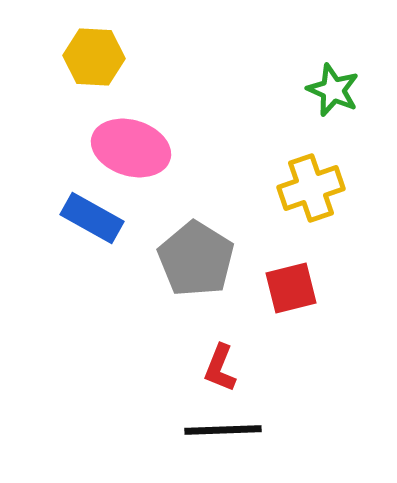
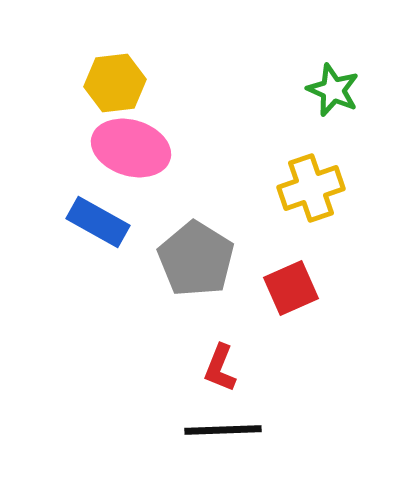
yellow hexagon: moved 21 px right, 26 px down; rotated 10 degrees counterclockwise
blue rectangle: moved 6 px right, 4 px down
red square: rotated 10 degrees counterclockwise
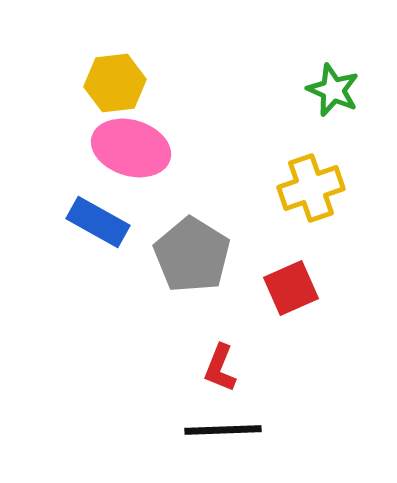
gray pentagon: moved 4 px left, 4 px up
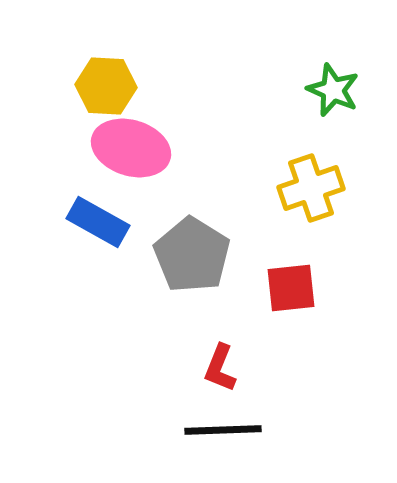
yellow hexagon: moved 9 px left, 3 px down; rotated 10 degrees clockwise
red square: rotated 18 degrees clockwise
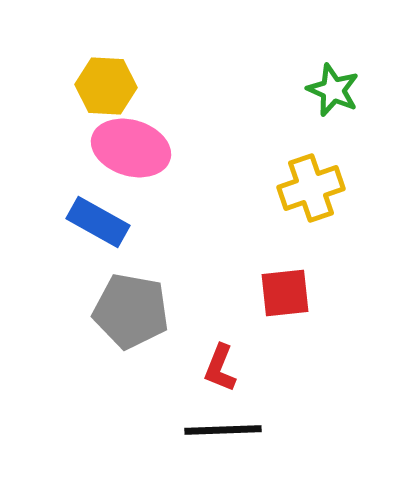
gray pentagon: moved 61 px left, 56 px down; rotated 22 degrees counterclockwise
red square: moved 6 px left, 5 px down
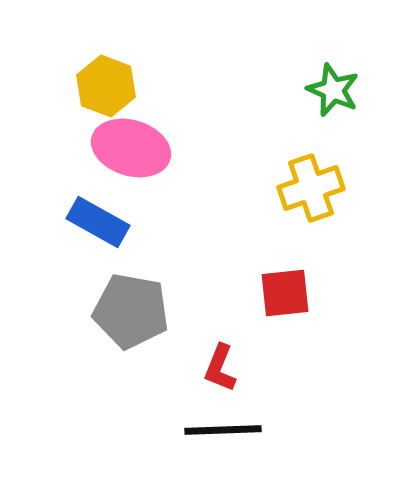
yellow hexagon: rotated 18 degrees clockwise
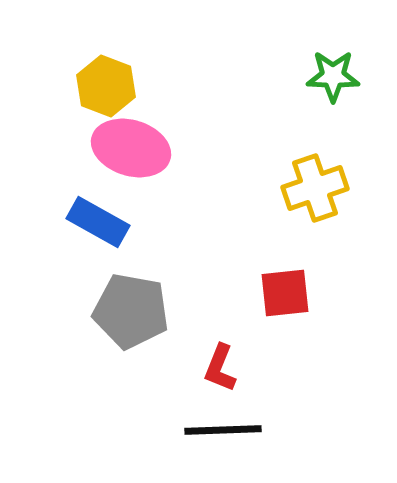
green star: moved 14 px up; rotated 22 degrees counterclockwise
yellow cross: moved 4 px right
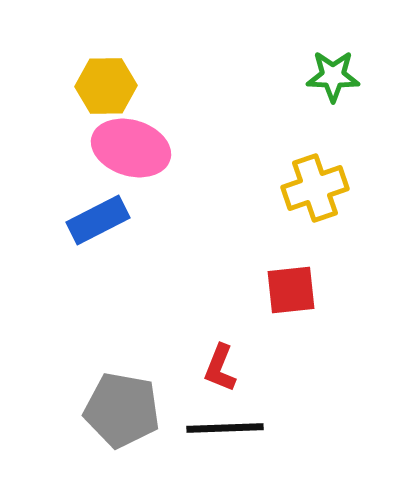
yellow hexagon: rotated 22 degrees counterclockwise
blue rectangle: moved 2 px up; rotated 56 degrees counterclockwise
red square: moved 6 px right, 3 px up
gray pentagon: moved 9 px left, 99 px down
black line: moved 2 px right, 2 px up
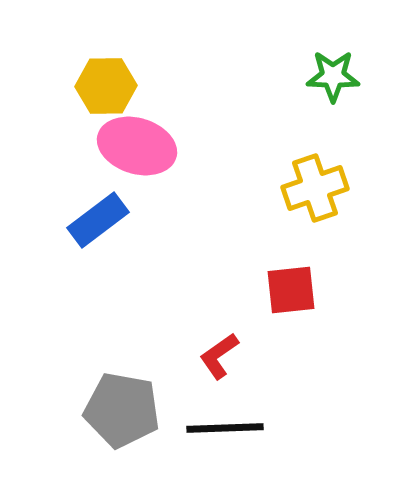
pink ellipse: moved 6 px right, 2 px up
blue rectangle: rotated 10 degrees counterclockwise
red L-shape: moved 1 px left, 12 px up; rotated 33 degrees clockwise
